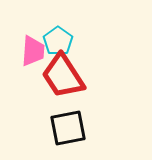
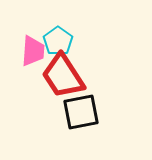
black square: moved 13 px right, 16 px up
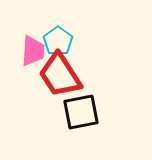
red trapezoid: moved 3 px left, 1 px up
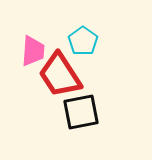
cyan pentagon: moved 25 px right
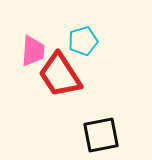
cyan pentagon: rotated 20 degrees clockwise
black square: moved 20 px right, 23 px down
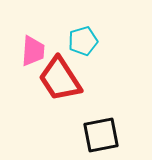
red trapezoid: moved 4 px down
